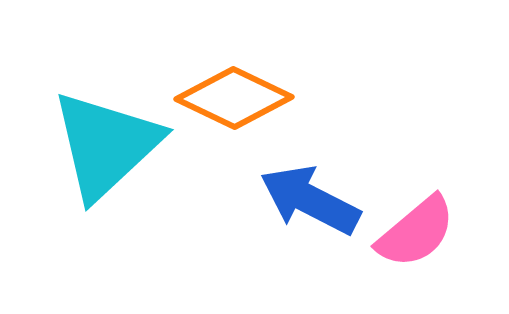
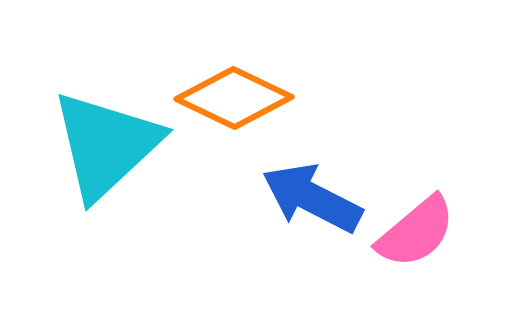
blue arrow: moved 2 px right, 2 px up
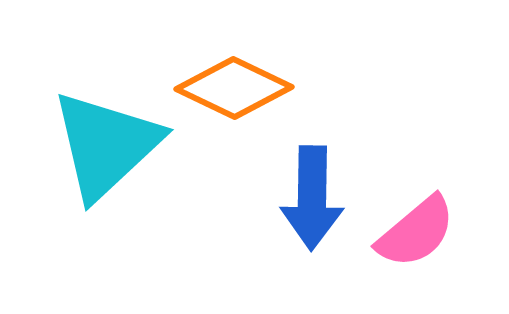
orange diamond: moved 10 px up
blue arrow: rotated 116 degrees counterclockwise
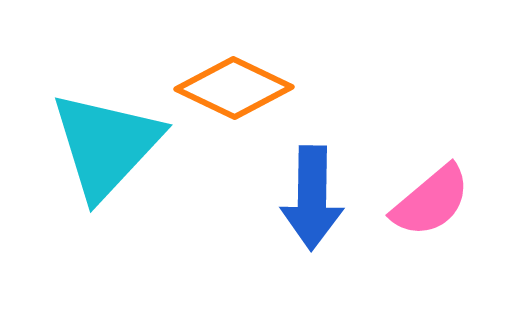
cyan triangle: rotated 4 degrees counterclockwise
pink semicircle: moved 15 px right, 31 px up
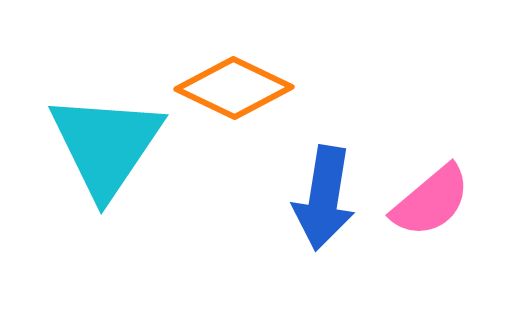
cyan triangle: rotated 9 degrees counterclockwise
blue arrow: moved 12 px right; rotated 8 degrees clockwise
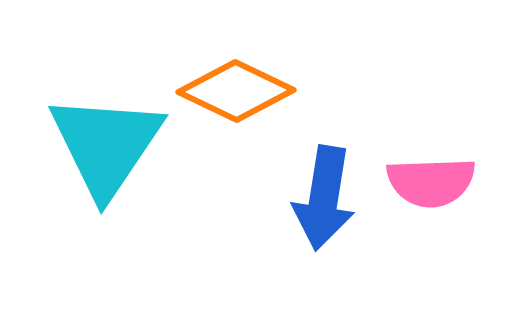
orange diamond: moved 2 px right, 3 px down
pink semicircle: moved 19 px up; rotated 38 degrees clockwise
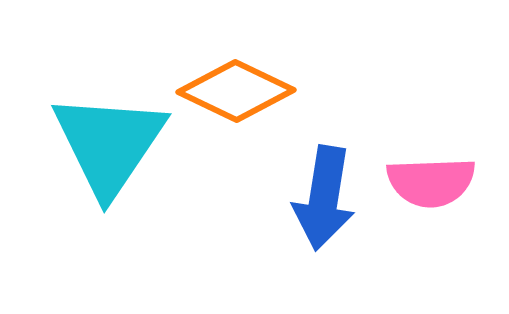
cyan triangle: moved 3 px right, 1 px up
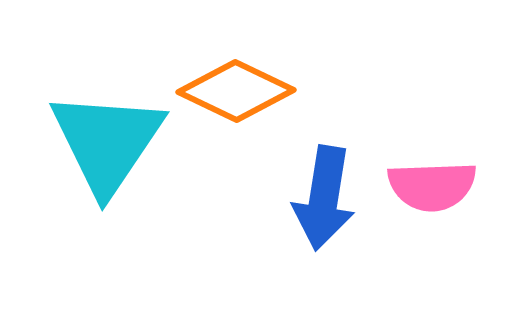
cyan triangle: moved 2 px left, 2 px up
pink semicircle: moved 1 px right, 4 px down
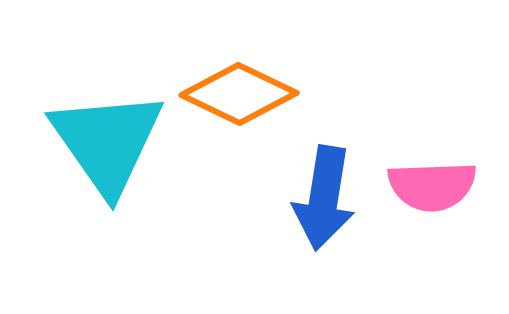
orange diamond: moved 3 px right, 3 px down
cyan triangle: rotated 9 degrees counterclockwise
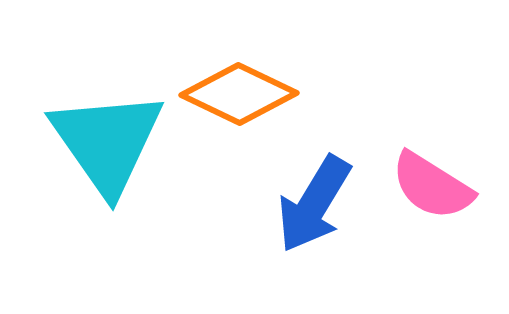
pink semicircle: rotated 34 degrees clockwise
blue arrow: moved 10 px left, 6 px down; rotated 22 degrees clockwise
